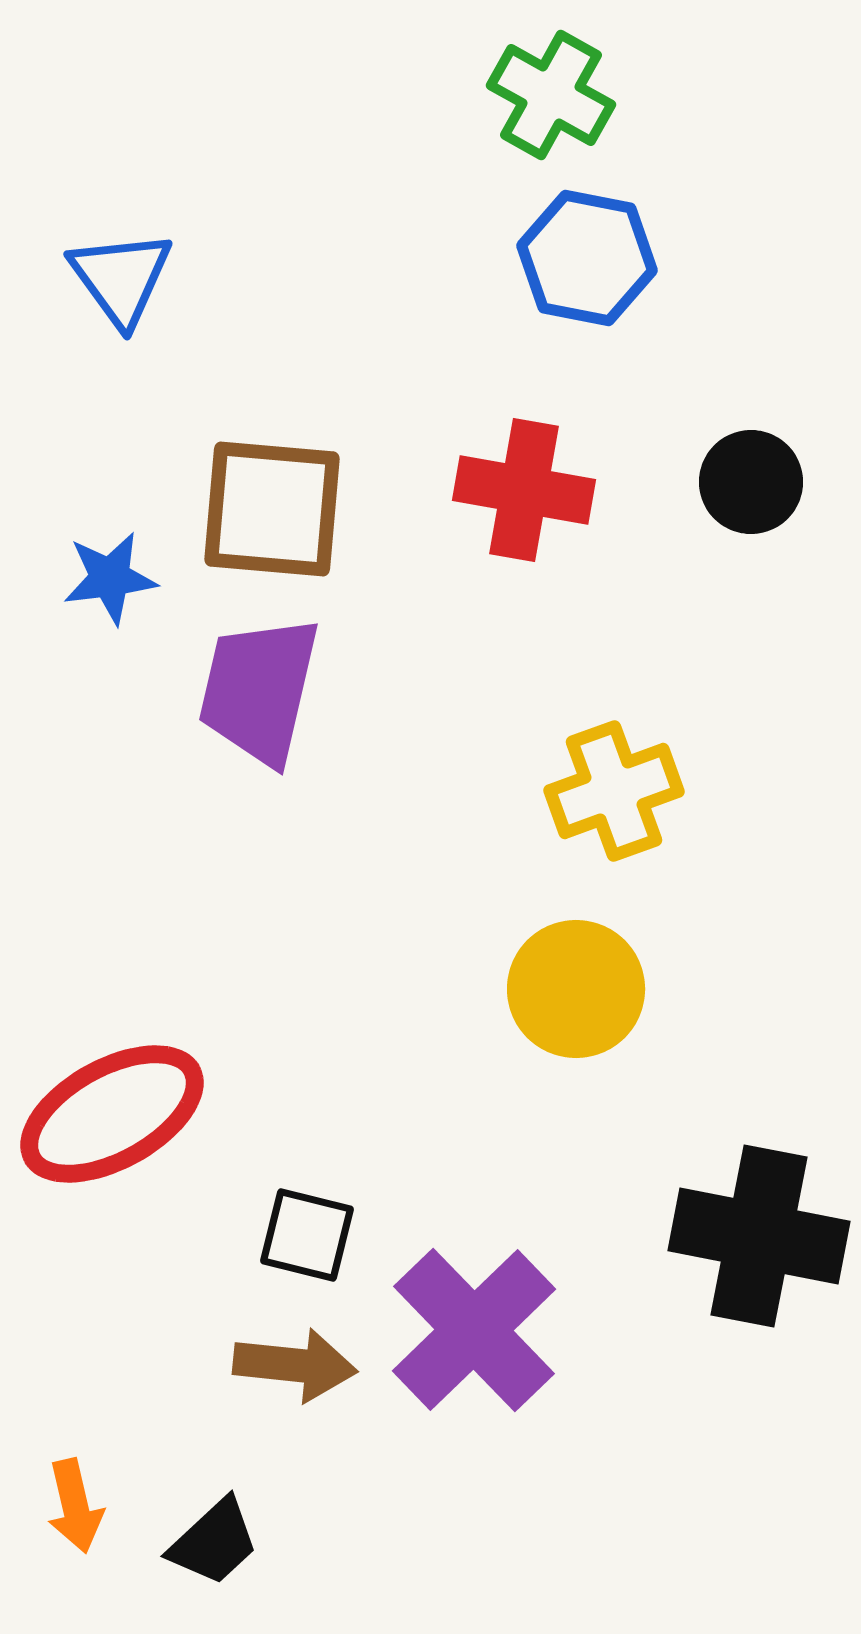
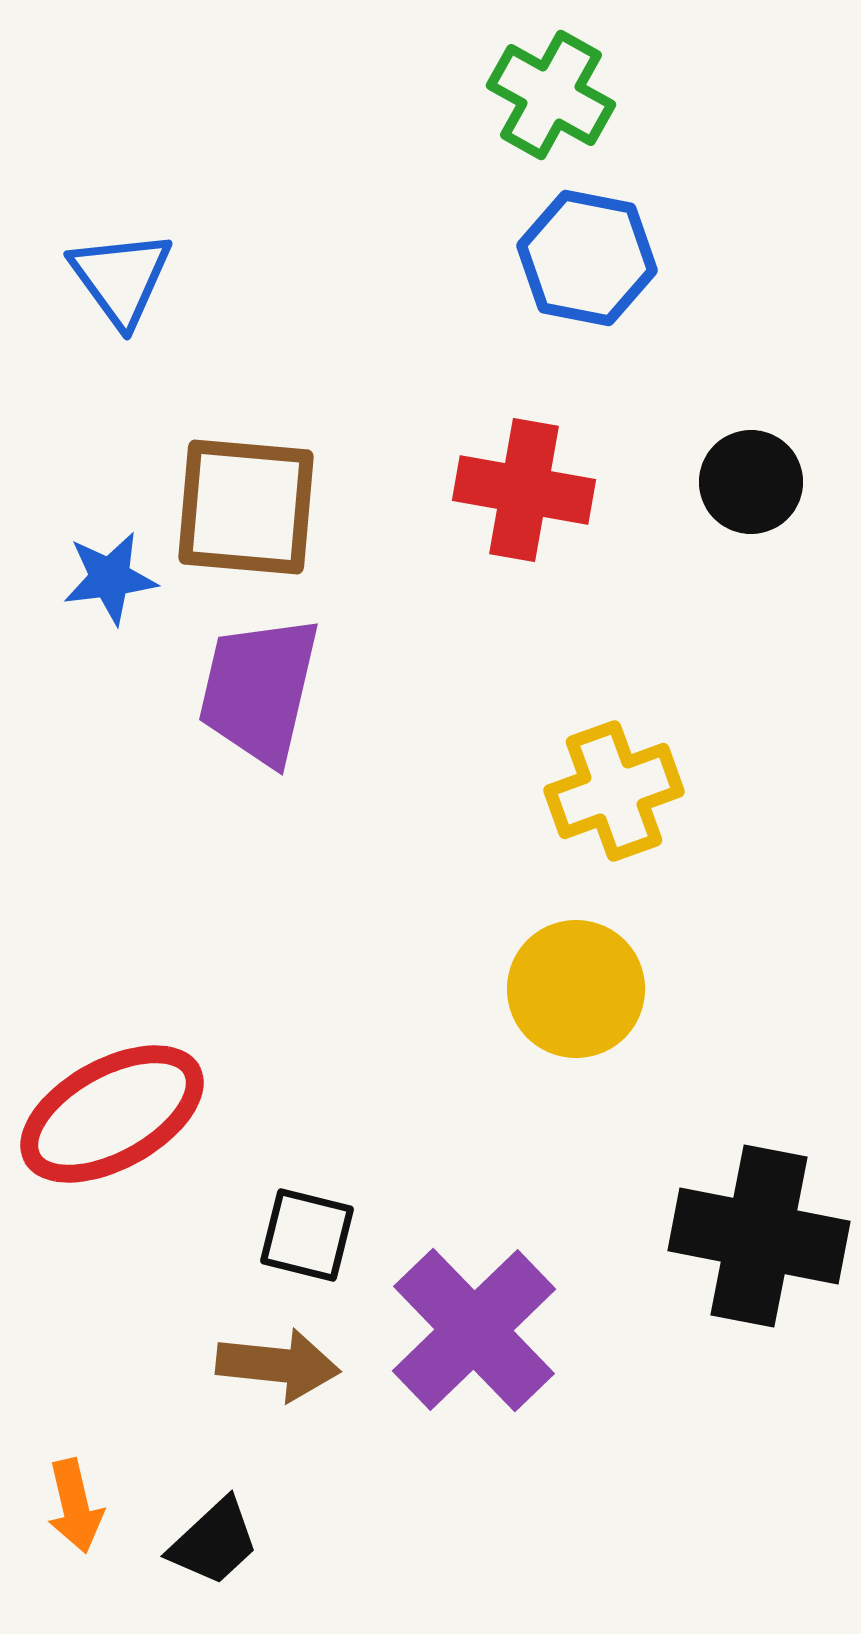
brown square: moved 26 px left, 2 px up
brown arrow: moved 17 px left
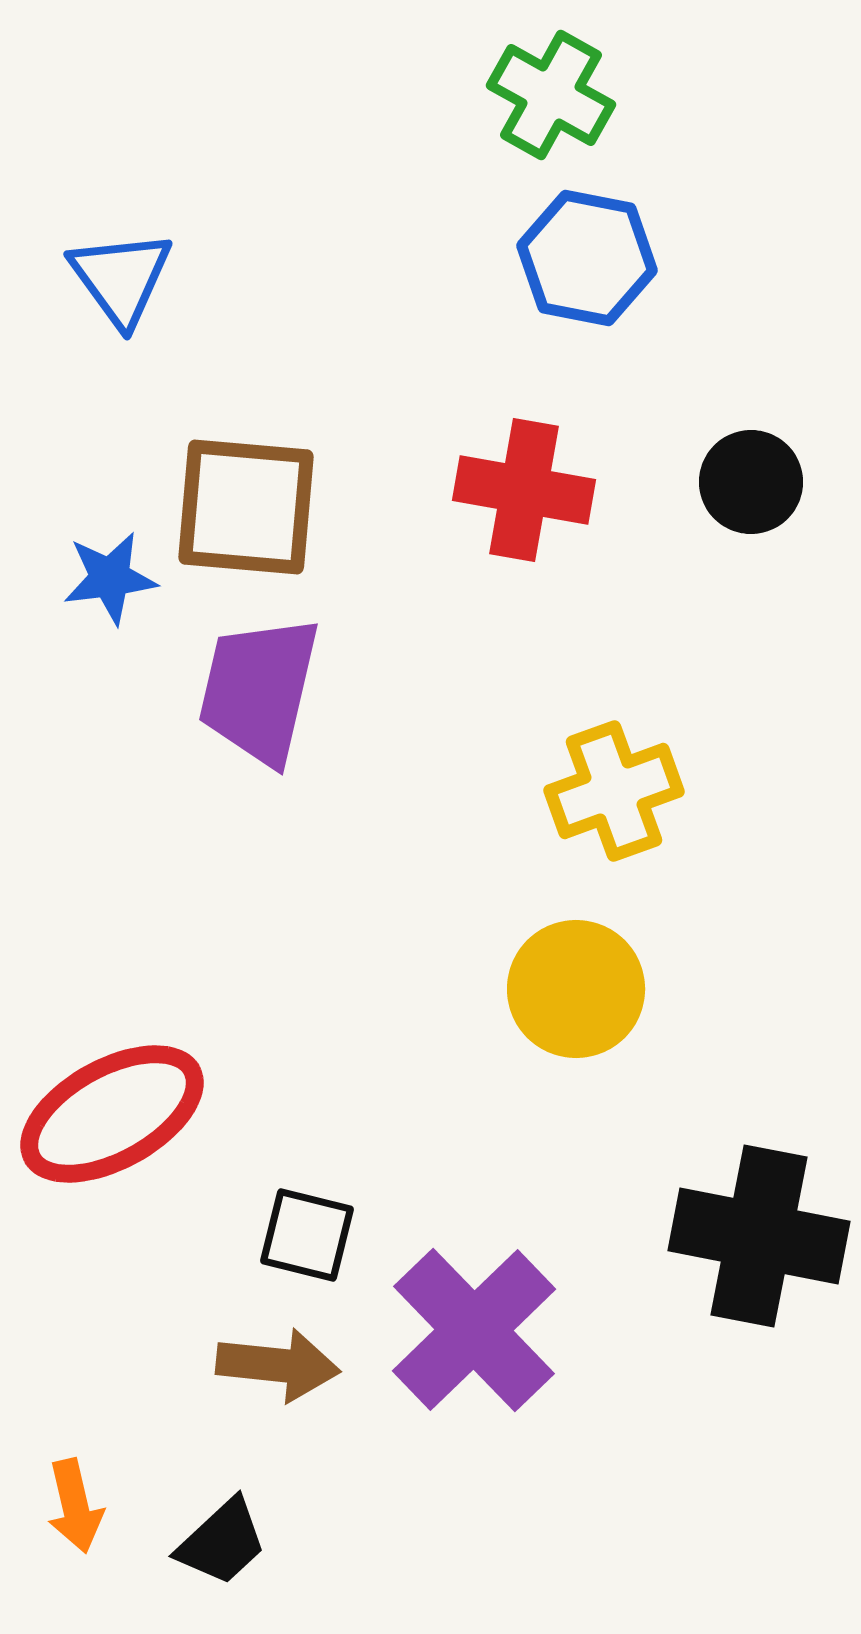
black trapezoid: moved 8 px right
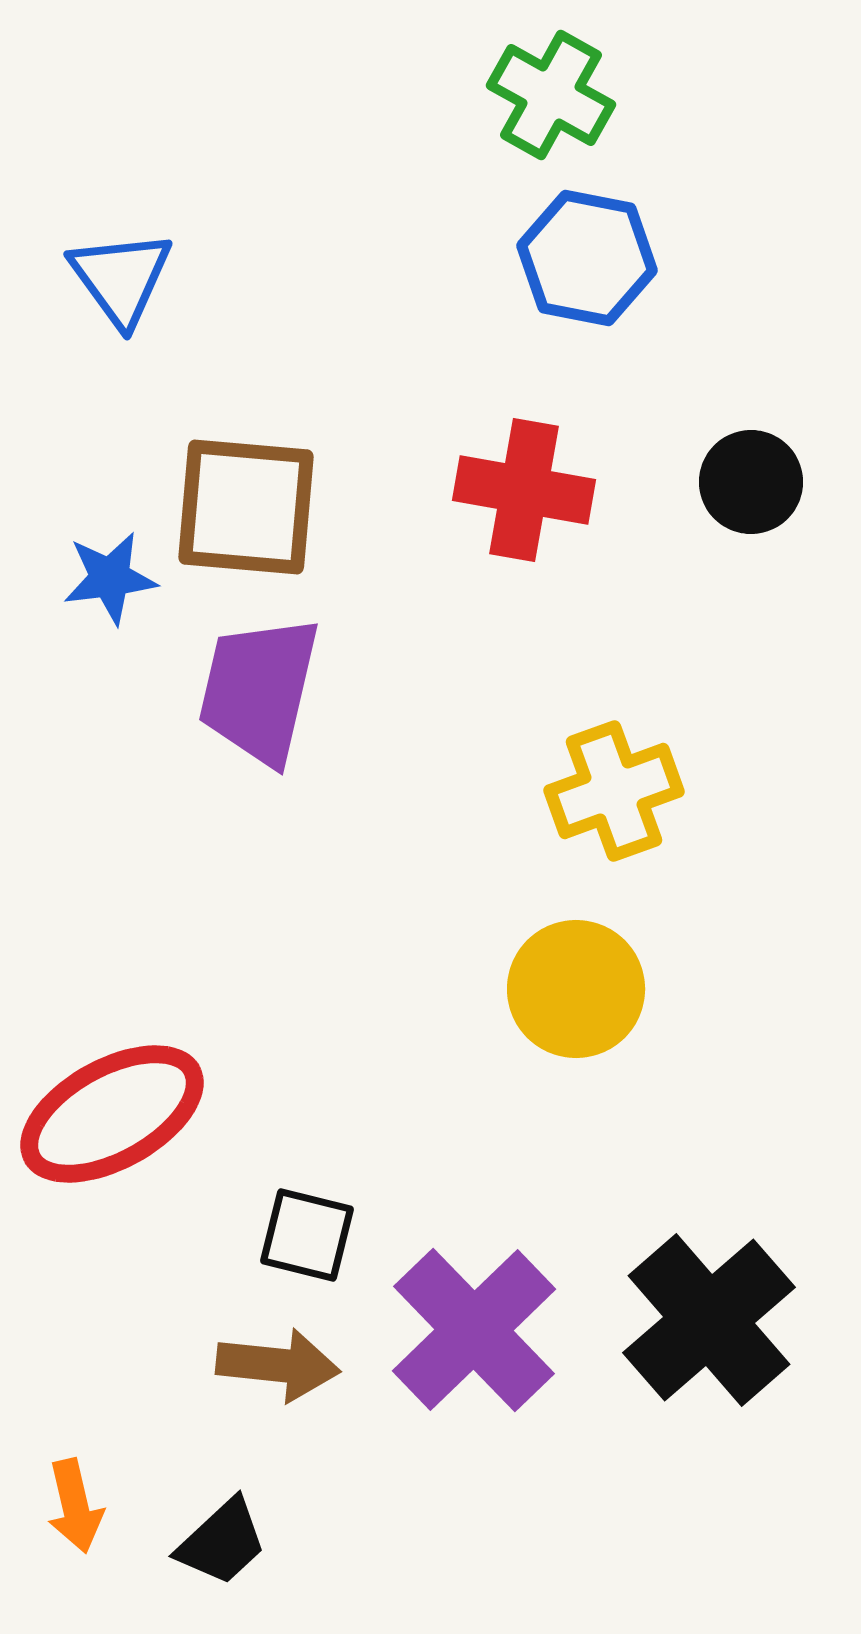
black cross: moved 50 px left, 84 px down; rotated 38 degrees clockwise
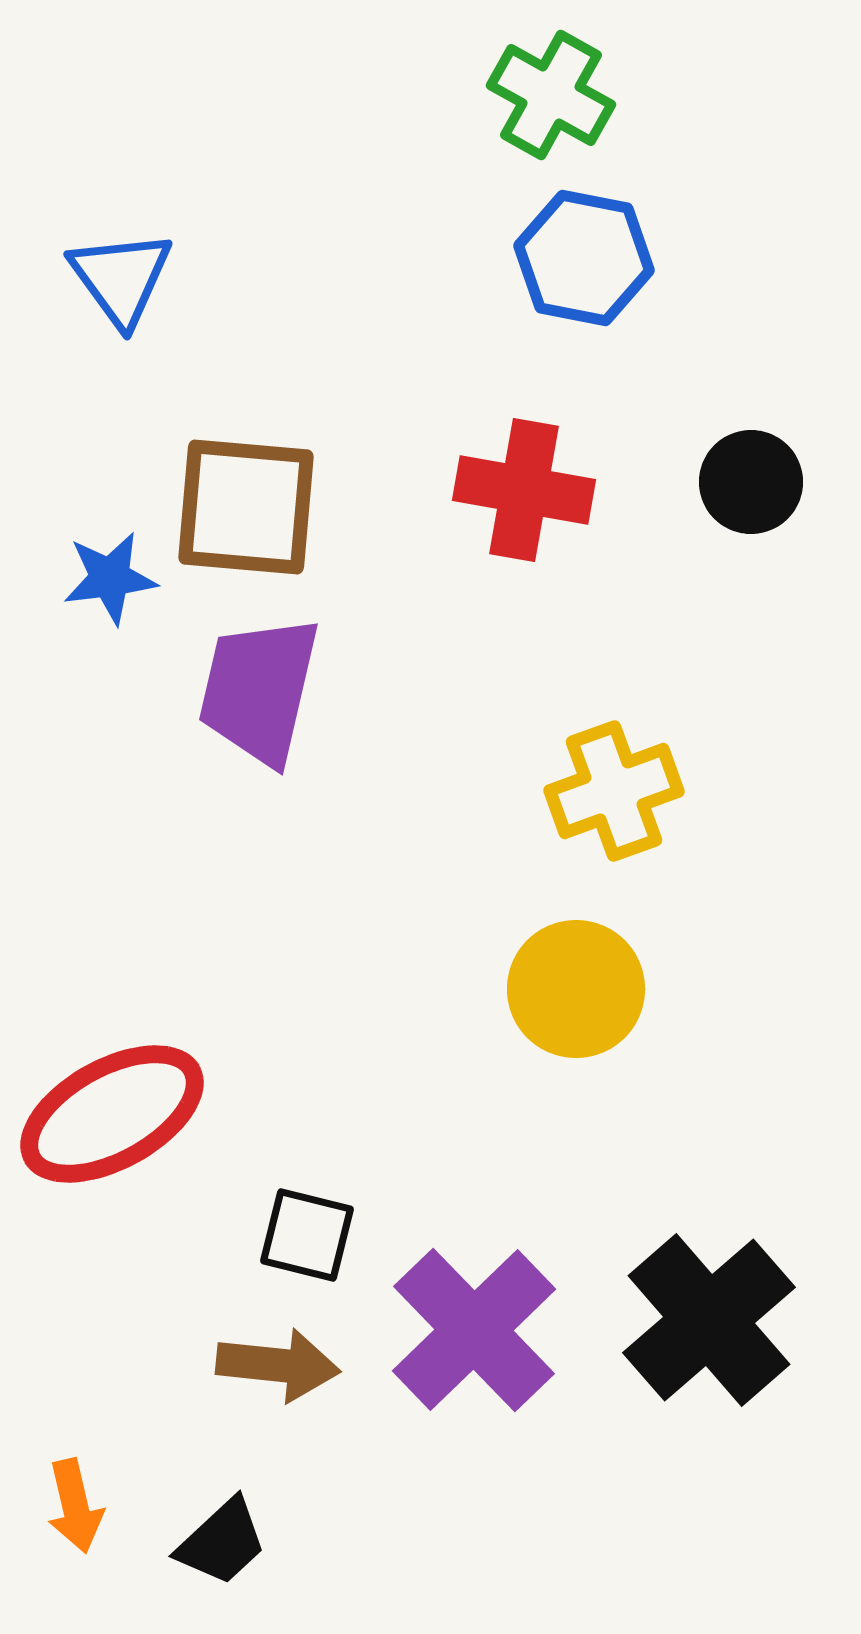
blue hexagon: moved 3 px left
